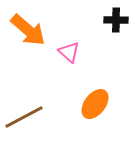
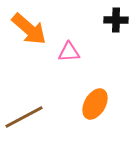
orange arrow: moved 1 px right, 1 px up
pink triangle: rotated 45 degrees counterclockwise
orange ellipse: rotated 8 degrees counterclockwise
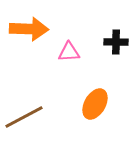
black cross: moved 22 px down
orange arrow: rotated 39 degrees counterclockwise
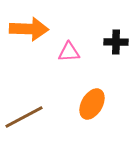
orange ellipse: moved 3 px left
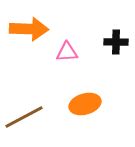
pink triangle: moved 2 px left
orange ellipse: moved 7 px left; rotated 44 degrees clockwise
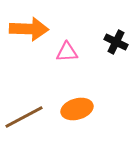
black cross: rotated 25 degrees clockwise
orange ellipse: moved 8 px left, 5 px down
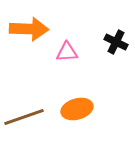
brown line: rotated 9 degrees clockwise
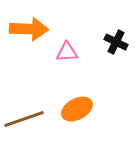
orange ellipse: rotated 12 degrees counterclockwise
brown line: moved 2 px down
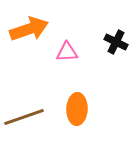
orange arrow: rotated 21 degrees counterclockwise
orange ellipse: rotated 60 degrees counterclockwise
brown line: moved 2 px up
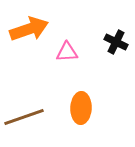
orange ellipse: moved 4 px right, 1 px up
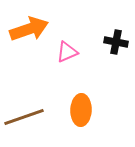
black cross: rotated 15 degrees counterclockwise
pink triangle: rotated 20 degrees counterclockwise
orange ellipse: moved 2 px down
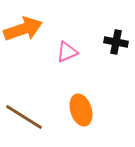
orange arrow: moved 6 px left
orange ellipse: rotated 20 degrees counterclockwise
brown line: rotated 51 degrees clockwise
